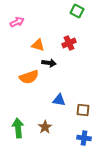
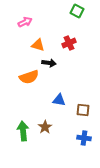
pink arrow: moved 8 px right
green arrow: moved 5 px right, 3 px down
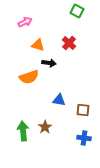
red cross: rotated 24 degrees counterclockwise
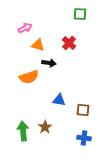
green square: moved 3 px right, 3 px down; rotated 24 degrees counterclockwise
pink arrow: moved 6 px down
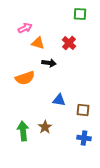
orange triangle: moved 2 px up
orange semicircle: moved 4 px left, 1 px down
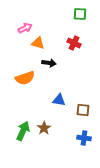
red cross: moved 5 px right; rotated 16 degrees counterclockwise
brown star: moved 1 px left, 1 px down
green arrow: rotated 30 degrees clockwise
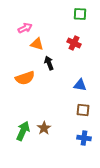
orange triangle: moved 1 px left, 1 px down
black arrow: rotated 120 degrees counterclockwise
blue triangle: moved 21 px right, 15 px up
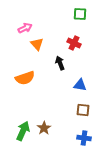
orange triangle: rotated 32 degrees clockwise
black arrow: moved 11 px right
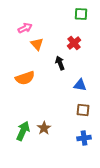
green square: moved 1 px right
red cross: rotated 24 degrees clockwise
blue cross: rotated 16 degrees counterclockwise
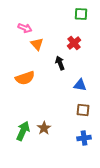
pink arrow: rotated 48 degrees clockwise
